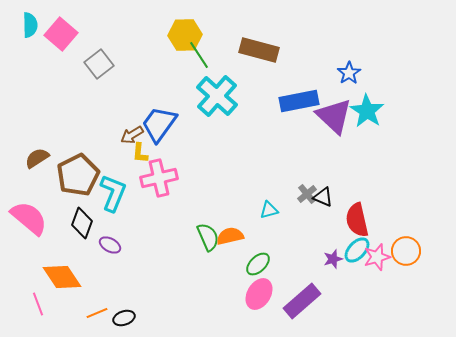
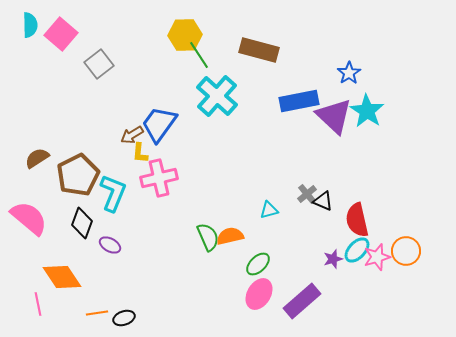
black triangle: moved 4 px down
pink line: rotated 10 degrees clockwise
orange line: rotated 15 degrees clockwise
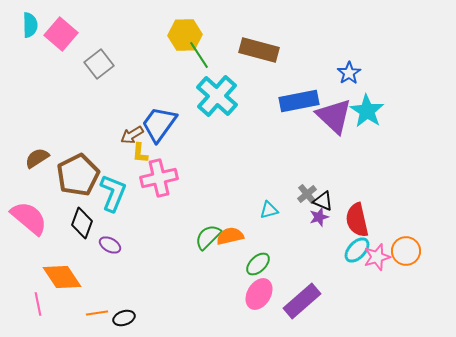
green semicircle: rotated 112 degrees counterclockwise
purple star: moved 14 px left, 42 px up
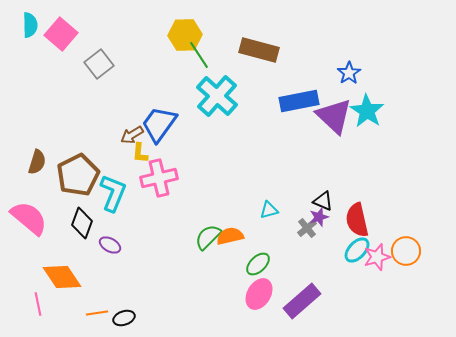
brown semicircle: moved 4 px down; rotated 140 degrees clockwise
gray cross: moved 34 px down
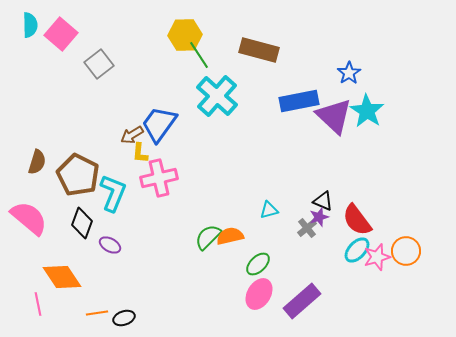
brown pentagon: rotated 18 degrees counterclockwise
red semicircle: rotated 24 degrees counterclockwise
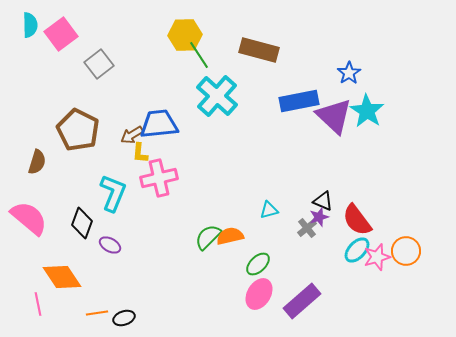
pink square: rotated 12 degrees clockwise
blue trapezoid: rotated 48 degrees clockwise
brown pentagon: moved 45 px up
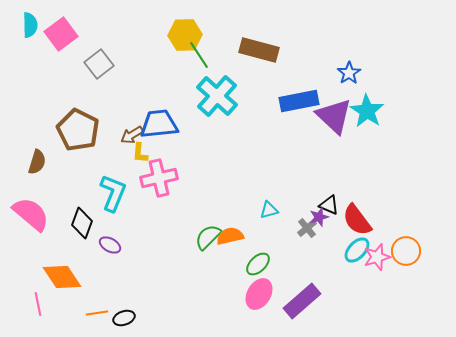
black triangle: moved 6 px right, 4 px down
pink semicircle: moved 2 px right, 4 px up
